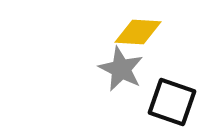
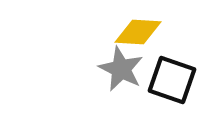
black square: moved 22 px up
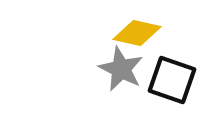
yellow diamond: moved 1 px left, 1 px down; rotated 9 degrees clockwise
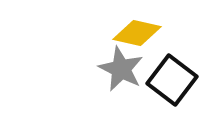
black square: rotated 18 degrees clockwise
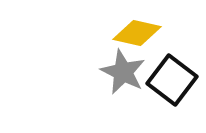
gray star: moved 2 px right, 3 px down
